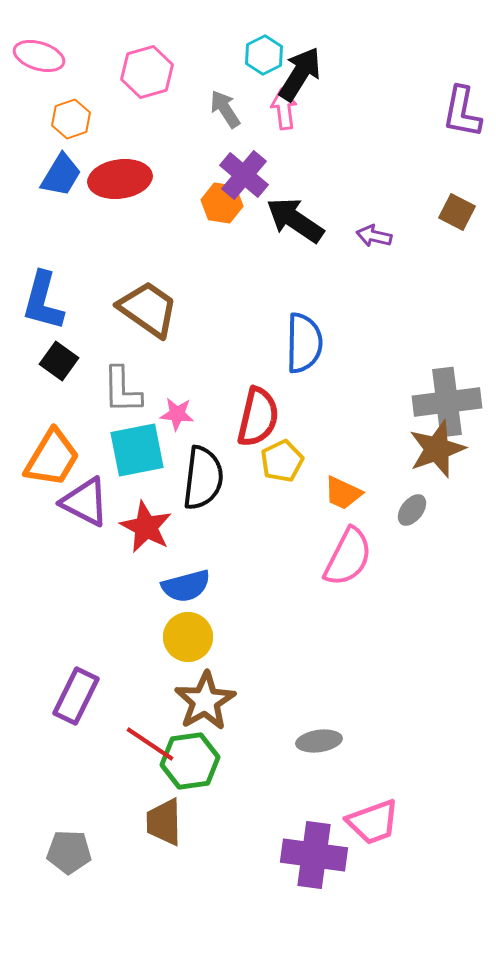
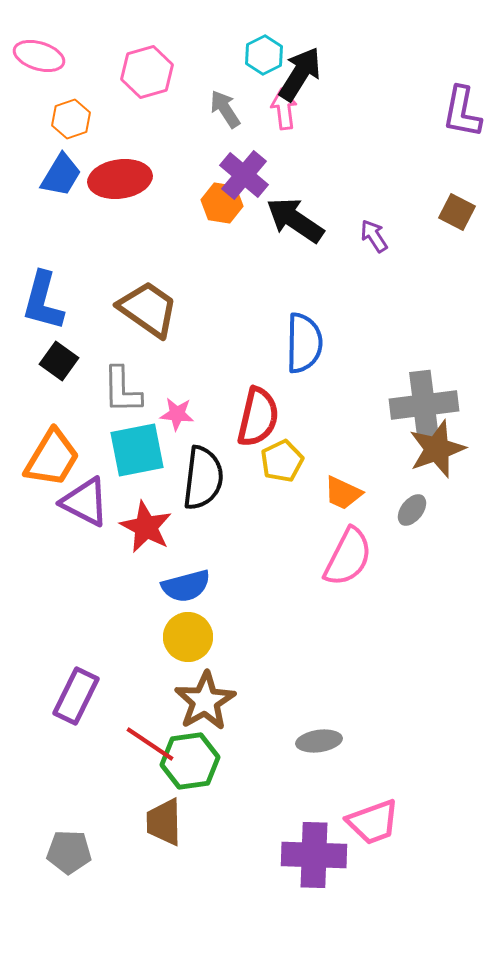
purple arrow at (374, 236): rotated 44 degrees clockwise
gray cross at (447, 402): moved 23 px left, 3 px down
purple cross at (314, 855): rotated 6 degrees counterclockwise
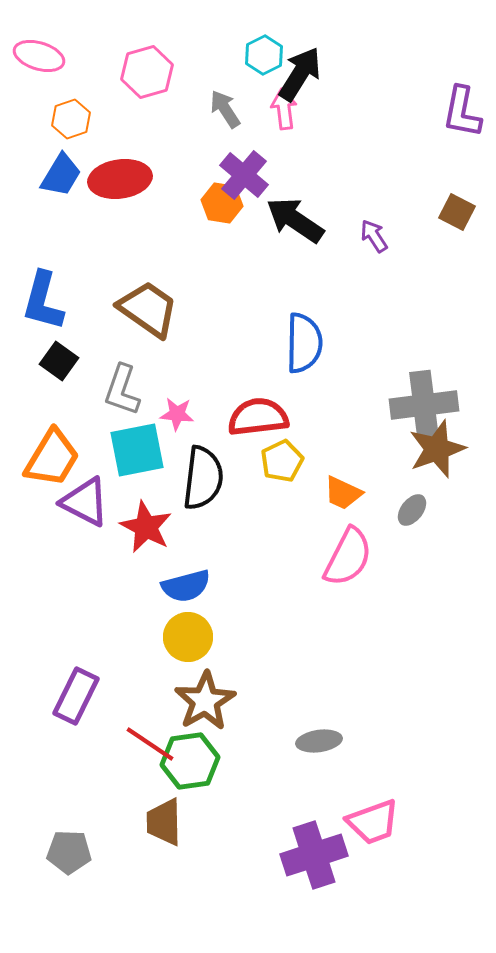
gray L-shape at (122, 390): rotated 20 degrees clockwise
red semicircle at (258, 417): rotated 110 degrees counterclockwise
purple cross at (314, 855): rotated 20 degrees counterclockwise
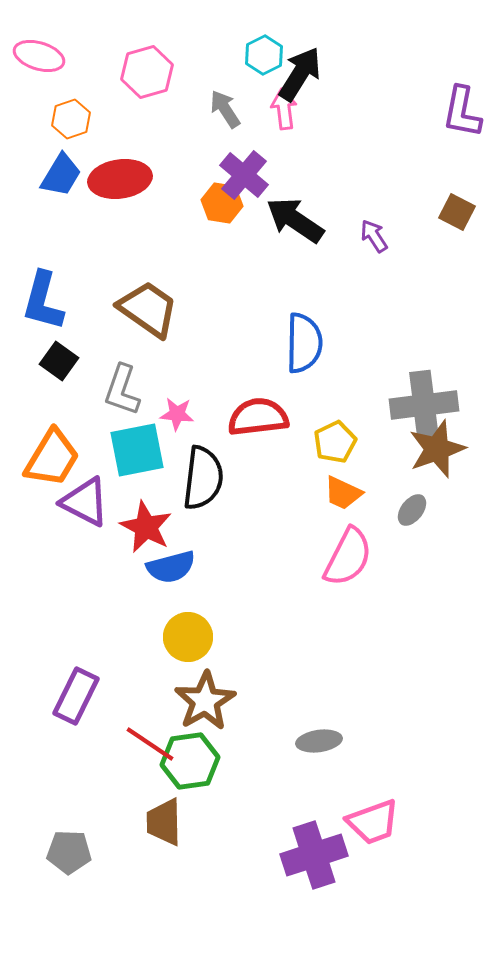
yellow pentagon at (282, 461): moved 53 px right, 19 px up
blue semicircle at (186, 586): moved 15 px left, 19 px up
